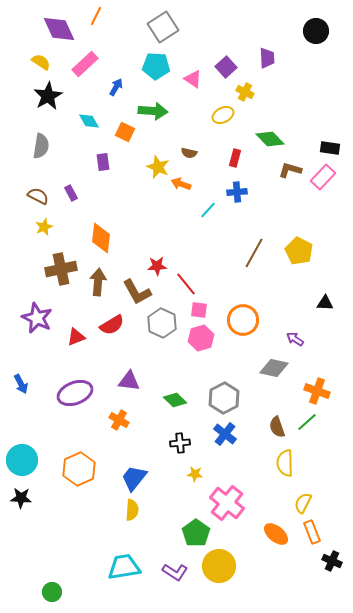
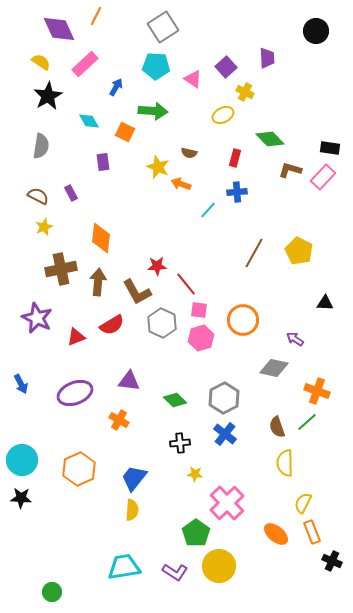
pink cross at (227, 503): rotated 8 degrees clockwise
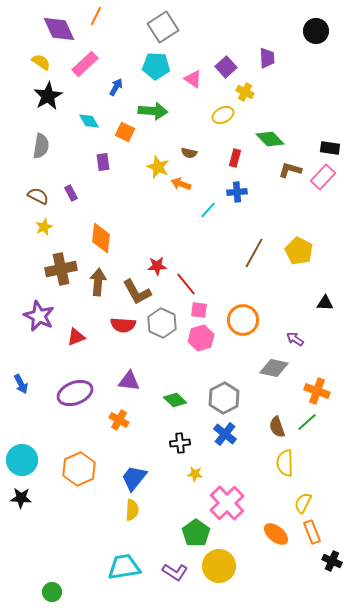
purple star at (37, 318): moved 2 px right, 2 px up
red semicircle at (112, 325): moved 11 px right; rotated 35 degrees clockwise
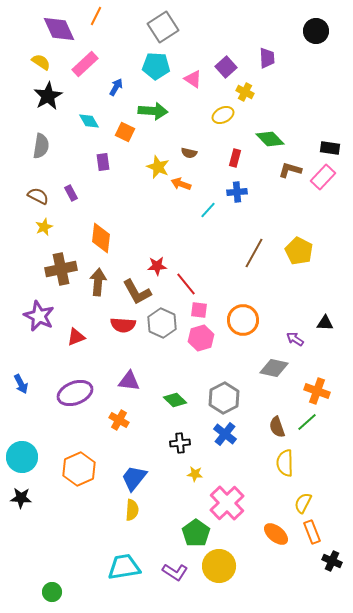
black triangle at (325, 303): moved 20 px down
cyan circle at (22, 460): moved 3 px up
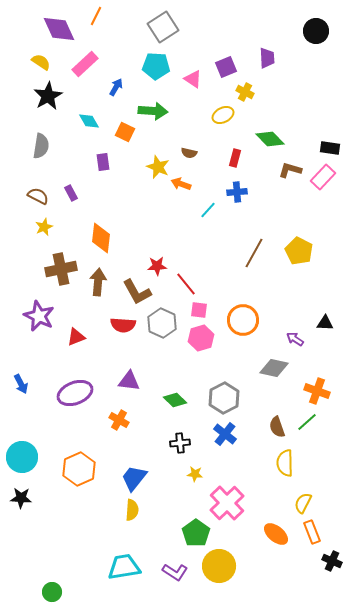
purple square at (226, 67): rotated 20 degrees clockwise
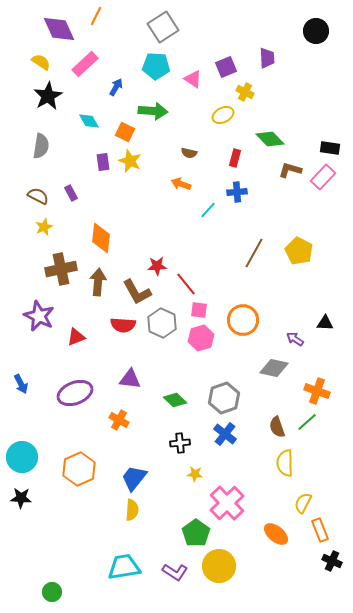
yellow star at (158, 167): moved 28 px left, 6 px up
purple triangle at (129, 381): moved 1 px right, 2 px up
gray hexagon at (224, 398): rotated 8 degrees clockwise
orange rectangle at (312, 532): moved 8 px right, 2 px up
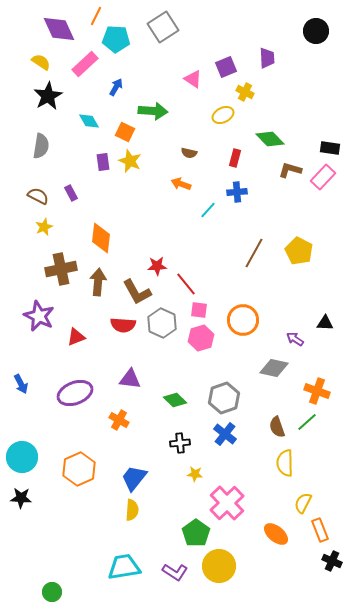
cyan pentagon at (156, 66): moved 40 px left, 27 px up
